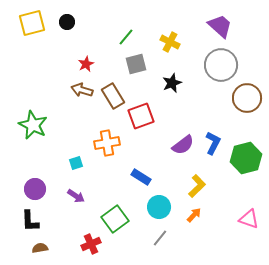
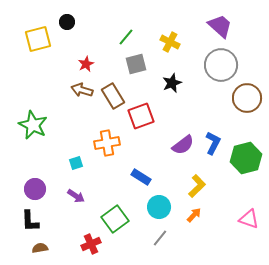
yellow square: moved 6 px right, 16 px down
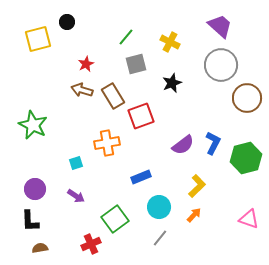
blue rectangle: rotated 54 degrees counterclockwise
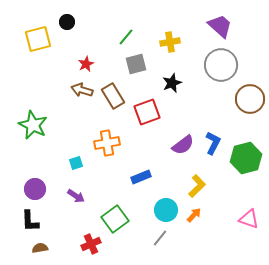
yellow cross: rotated 36 degrees counterclockwise
brown circle: moved 3 px right, 1 px down
red square: moved 6 px right, 4 px up
cyan circle: moved 7 px right, 3 px down
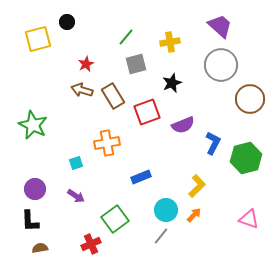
purple semicircle: moved 20 px up; rotated 15 degrees clockwise
gray line: moved 1 px right, 2 px up
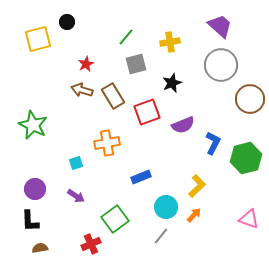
cyan circle: moved 3 px up
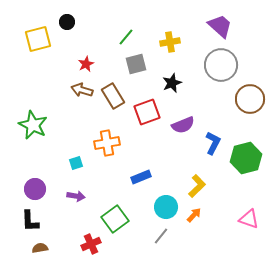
purple arrow: rotated 24 degrees counterclockwise
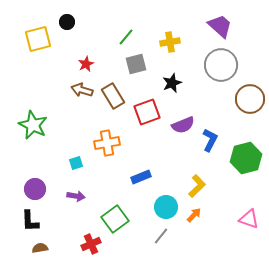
blue L-shape: moved 3 px left, 3 px up
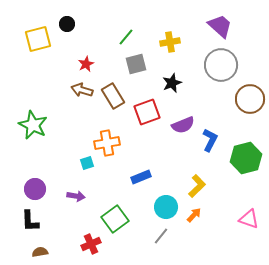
black circle: moved 2 px down
cyan square: moved 11 px right
brown semicircle: moved 4 px down
